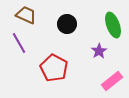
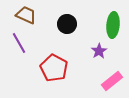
green ellipse: rotated 25 degrees clockwise
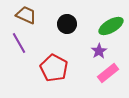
green ellipse: moved 2 px left, 1 px down; rotated 55 degrees clockwise
pink rectangle: moved 4 px left, 8 px up
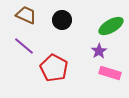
black circle: moved 5 px left, 4 px up
purple line: moved 5 px right, 3 px down; rotated 20 degrees counterclockwise
pink rectangle: moved 2 px right; rotated 55 degrees clockwise
